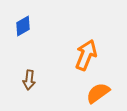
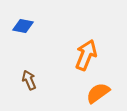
blue diamond: rotated 40 degrees clockwise
brown arrow: rotated 150 degrees clockwise
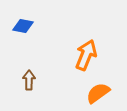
brown arrow: rotated 24 degrees clockwise
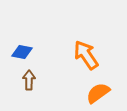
blue diamond: moved 1 px left, 26 px down
orange arrow: rotated 56 degrees counterclockwise
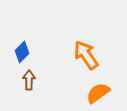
blue diamond: rotated 55 degrees counterclockwise
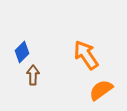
brown arrow: moved 4 px right, 5 px up
orange semicircle: moved 3 px right, 3 px up
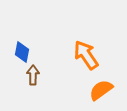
blue diamond: rotated 35 degrees counterclockwise
